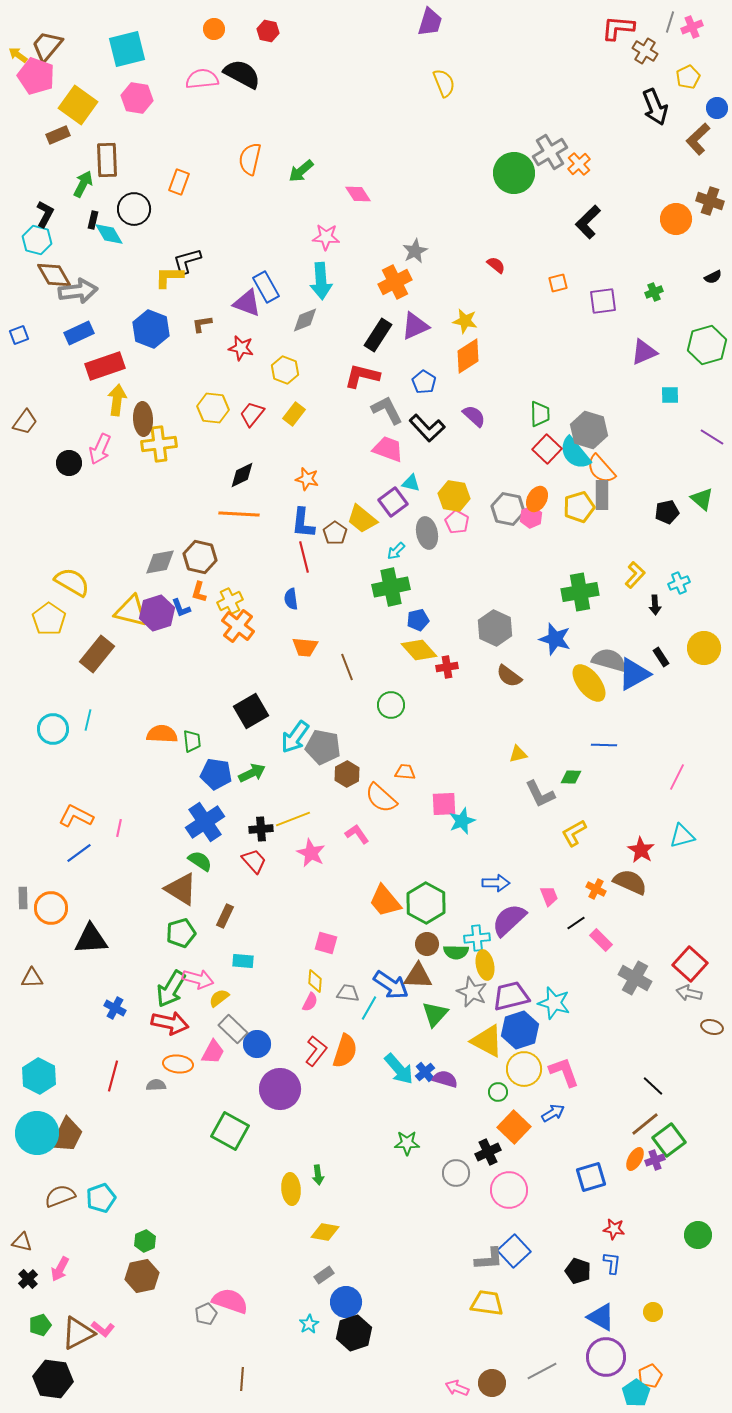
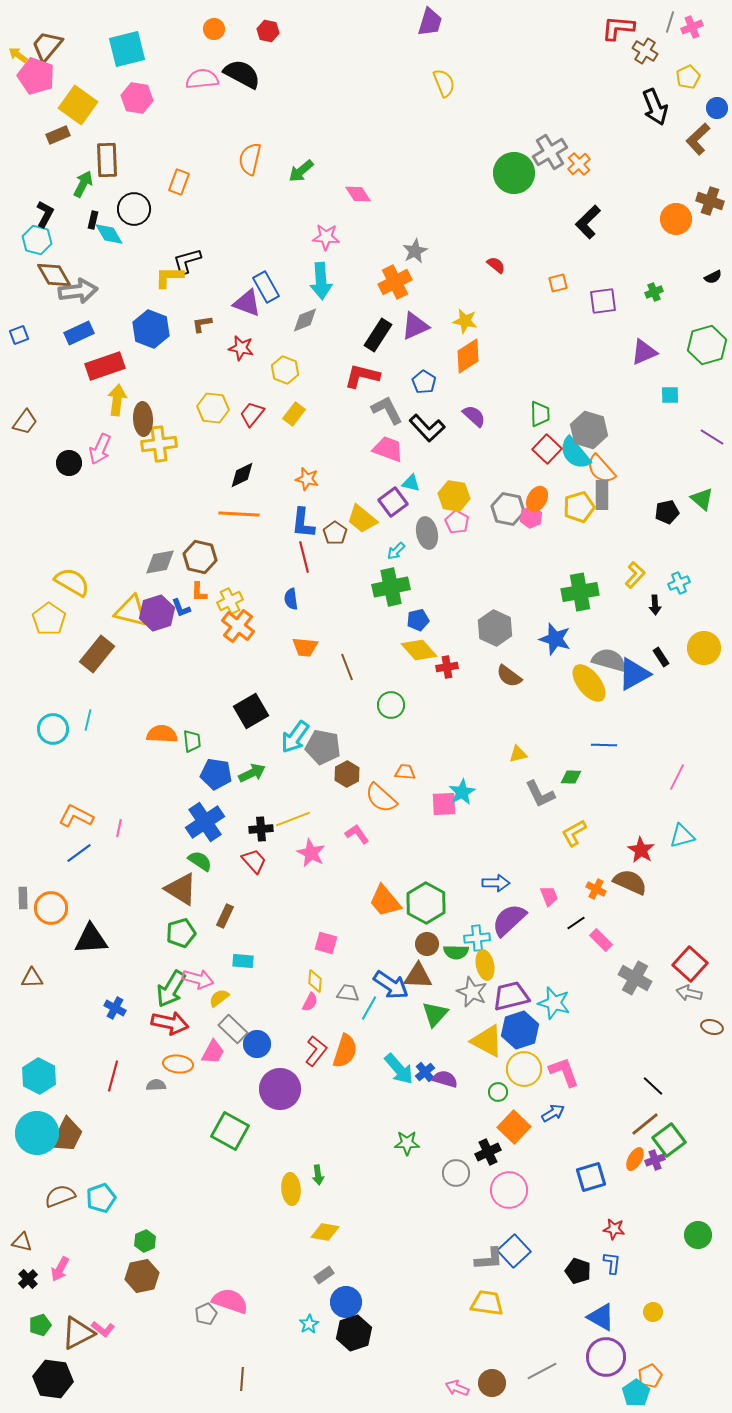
orange L-shape at (199, 592): rotated 15 degrees counterclockwise
cyan star at (462, 821): moved 29 px up; rotated 8 degrees counterclockwise
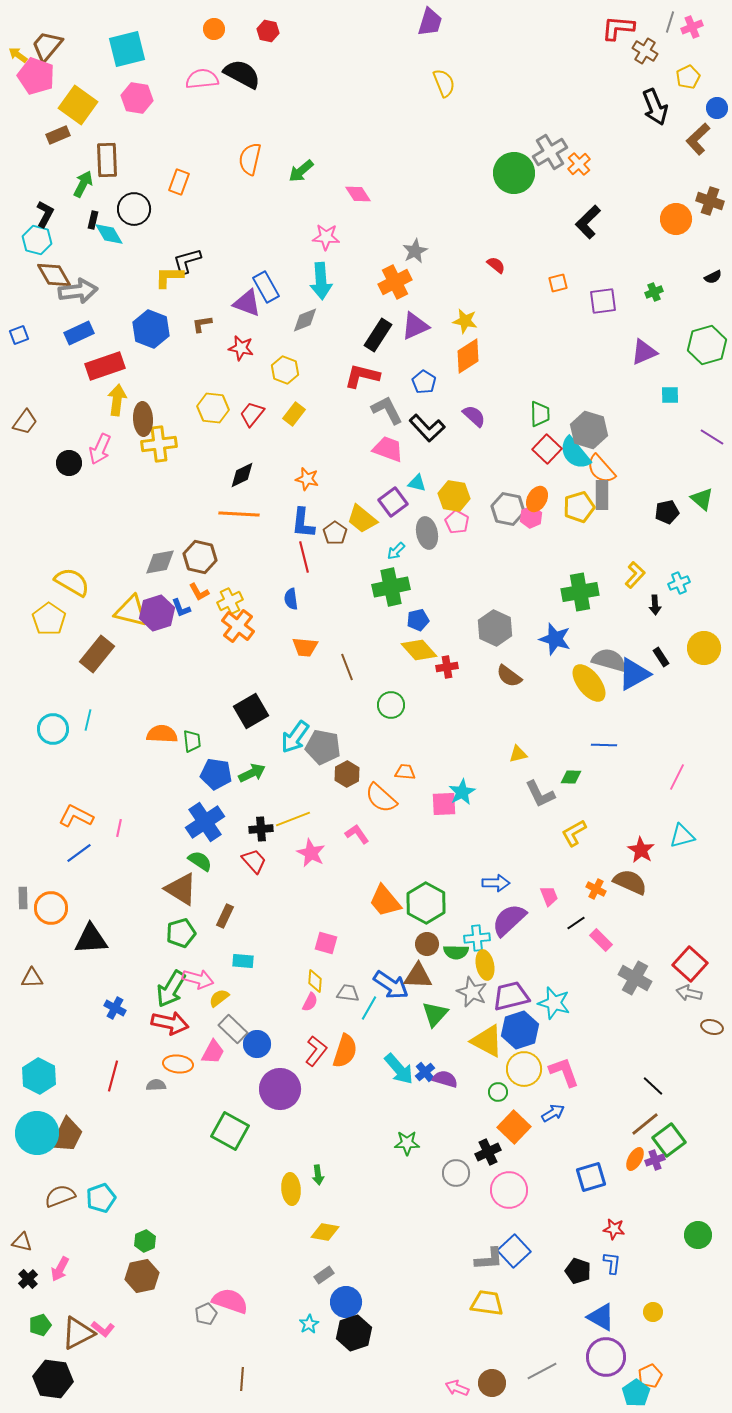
cyan triangle at (411, 483): moved 6 px right
orange L-shape at (199, 592): rotated 30 degrees counterclockwise
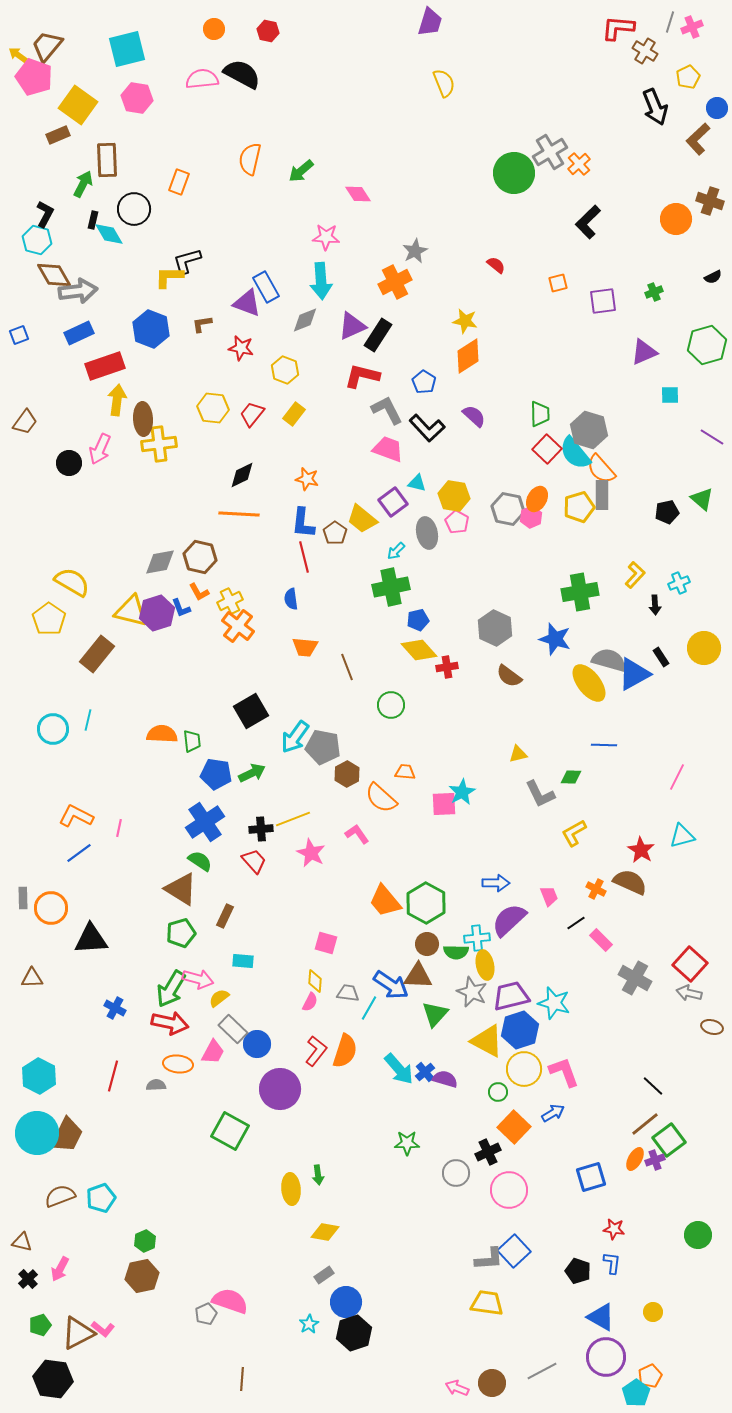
pink pentagon at (36, 76): moved 2 px left, 1 px down
purple triangle at (415, 326): moved 63 px left
